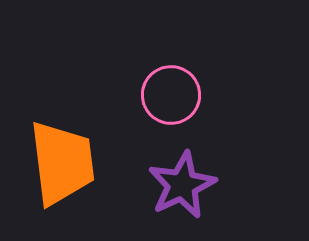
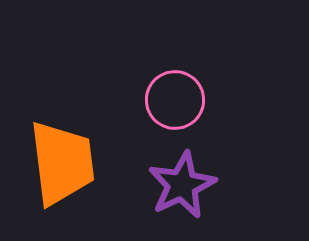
pink circle: moved 4 px right, 5 px down
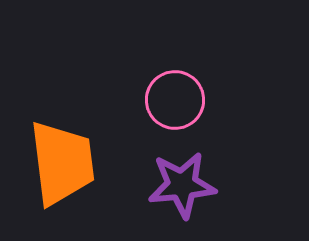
purple star: rotated 20 degrees clockwise
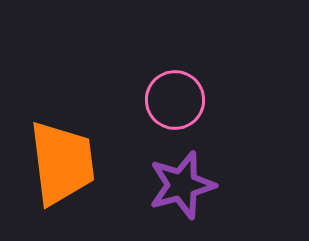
purple star: rotated 10 degrees counterclockwise
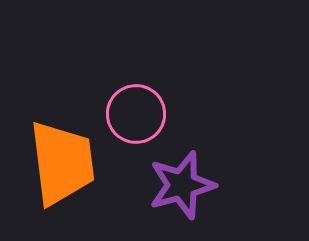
pink circle: moved 39 px left, 14 px down
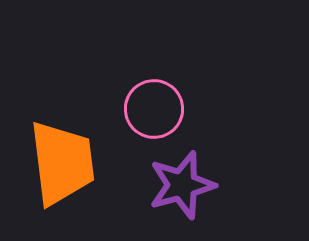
pink circle: moved 18 px right, 5 px up
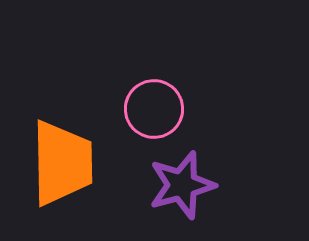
orange trapezoid: rotated 6 degrees clockwise
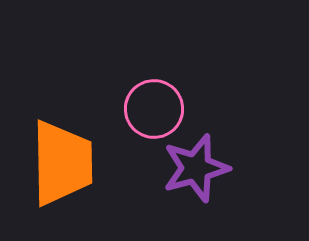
purple star: moved 14 px right, 17 px up
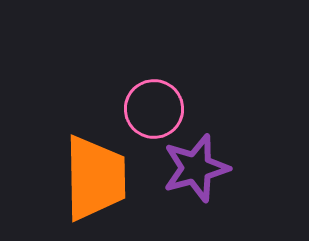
orange trapezoid: moved 33 px right, 15 px down
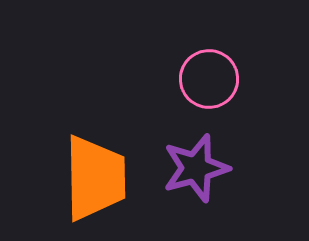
pink circle: moved 55 px right, 30 px up
